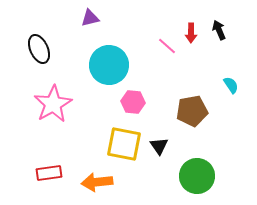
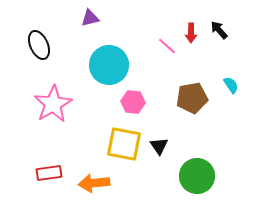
black arrow: rotated 18 degrees counterclockwise
black ellipse: moved 4 px up
brown pentagon: moved 13 px up
orange arrow: moved 3 px left, 1 px down
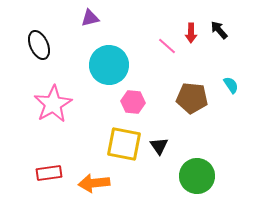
brown pentagon: rotated 16 degrees clockwise
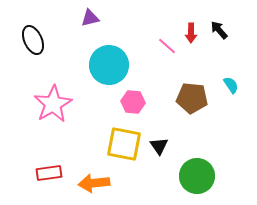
black ellipse: moved 6 px left, 5 px up
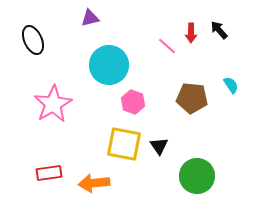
pink hexagon: rotated 15 degrees clockwise
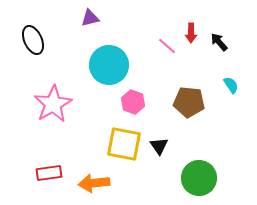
black arrow: moved 12 px down
brown pentagon: moved 3 px left, 4 px down
green circle: moved 2 px right, 2 px down
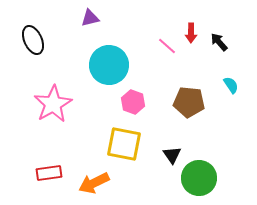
black triangle: moved 13 px right, 9 px down
orange arrow: rotated 20 degrees counterclockwise
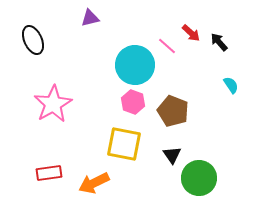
red arrow: rotated 48 degrees counterclockwise
cyan circle: moved 26 px right
brown pentagon: moved 16 px left, 9 px down; rotated 16 degrees clockwise
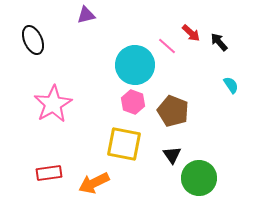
purple triangle: moved 4 px left, 3 px up
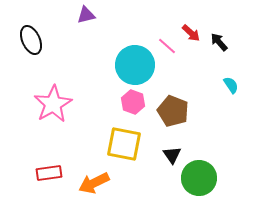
black ellipse: moved 2 px left
